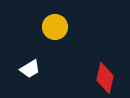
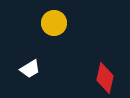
yellow circle: moved 1 px left, 4 px up
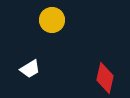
yellow circle: moved 2 px left, 3 px up
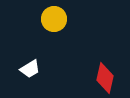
yellow circle: moved 2 px right, 1 px up
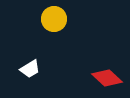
red diamond: moved 2 px right; rotated 60 degrees counterclockwise
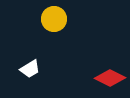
red diamond: moved 3 px right; rotated 16 degrees counterclockwise
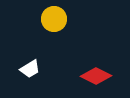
red diamond: moved 14 px left, 2 px up
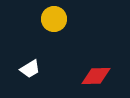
red diamond: rotated 28 degrees counterclockwise
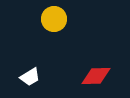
white trapezoid: moved 8 px down
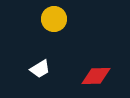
white trapezoid: moved 10 px right, 8 px up
